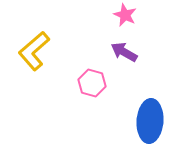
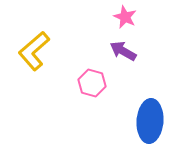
pink star: moved 2 px down
purple arrow: moved 1 px left, 1 px up
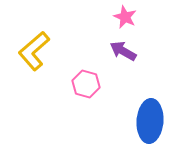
pink hexagon: moved 6 px left, 1 px down
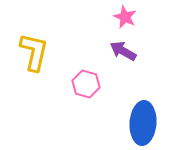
yellow L-shape: moved 1 px down; rotated 144 degrees clockwise
blue ellipse: moved 7 px left, 2 px down
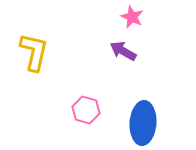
pink star: moved 7 px right
pink hexagon: moved 26 px down
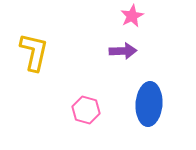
pink star: moved 1 px up; rotated 20 degrees clockwise
purple arrow: rotated 148 degrees clockwise
blue ellipse: moved 6 px right, 19 px up
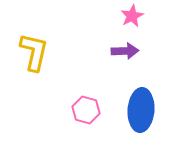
purple arrow: moved 2 px right
blue ellipse: moved 8 px left, 6 px down
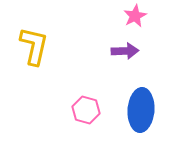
pink star: moved 3 px right
yellow L-shape: moved 6 px up
